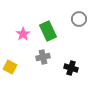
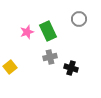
pink star: moved 4 px right, 2 px up; rotated 16 degrees clockwise
gray cross: moved 7 px right
yellow square: rotated 24 degrees clockwise
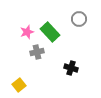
green rectangle: moved 2 px right, 1 px down; rotated 18 degrees counterclockwise
gray cross: moved 13 px left, 5 px up
yellow square: moved 9 px right, 18 px down
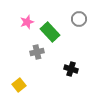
pink star: moved 10 px up
black cross: moved 1 px down
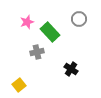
black cross: rotated 16 degrees clockwise
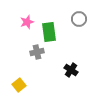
green rectangle: moved 1 px left; rotated 36 degrees clockwise
black cross: moved 1 px down
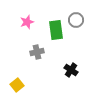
gray circle: moved 3 px left, 1 px down
green rectangle: moved 7 px right, 2 px up
yellow square: moved 2 px left
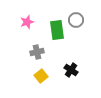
green rectangle: moved 1 px right
yellow square: moved 24 px right, 9 px up
